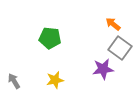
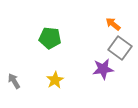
yellow star: rotated 18 degrees counterclockwise
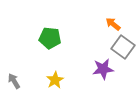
gray square: moved 3 px right, 1 px up
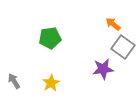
green pentagon: rotated 15 degrees counterclockwise
yellow star: moved 4 px left, 3 px down
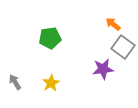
gray arrow: moved 1 px right, 1 px down
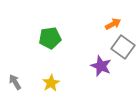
orange arrow: rotated 112 degrees clockwise
purple star: moved 2 px left, 3 px up; rotated 30 degrees clockwise
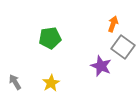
orange arrow: rotated 42 degrees counterclockwise
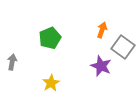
orange arrow: moved 11 px left, 6 px down
green pentagon: rotated 15 degrees counterclockwise
gray arrow: moved 3 px left, 20 px up; rotated 42 degrees clockwise
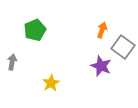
green pentagon: moved 15 px left, 8 px up
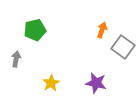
green pentagon: rotated 10 degrees clockwise
gray arrow: moved 4 px right, 3 px up
purple star: moved 5 px left, 17 px down; rotated 10 degrees counterclockwise
